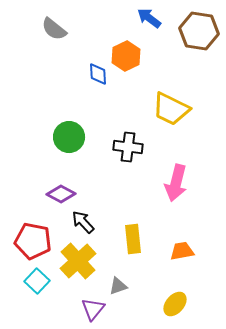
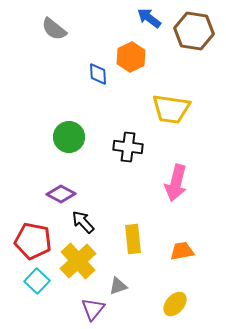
brown hexagon: moved 5 px left
orange hexagon: moved 5 px right, 1 px down
yellow trapezoid: rotated 18 degrees counterclockwise
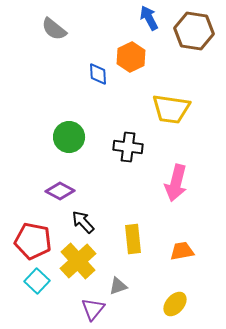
blue arrow: rotated 25 degrees clockwise
purple diamond: moved 1 px left, 3 px up
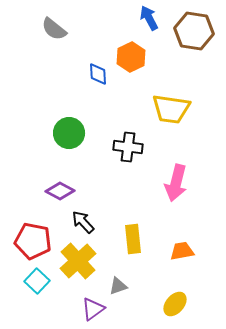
green circle: moved 4 px up
purple triangle: rotated 15 degrees clockwise
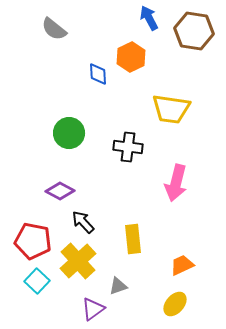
orange trapezoid: moved 14 px down; rotated 15 degrees counterclockwise
